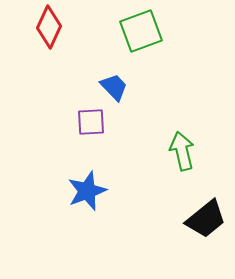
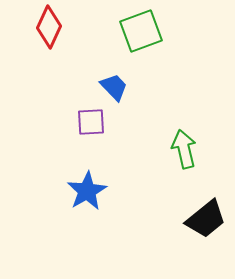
green arrow: moved 2 px right, 2 px up
blue star: rotated 9 degrees counterclockwise
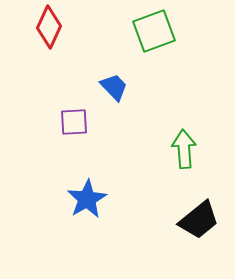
green square: moved 13 px right
purple square: moved 17 px left
green arrow: rotated 9 degrees clockwise
blue star: moved 8 px down
black trapezoid: moved 7 px left, 1 px down
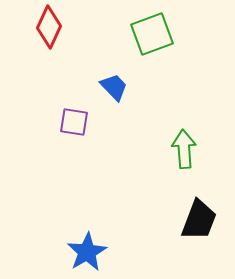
green square: moved 2 px left, 3 px down
purple square: rotated 12 degrees clockwise
blue star: moved 53 px down
black trapezoid: rotated 30 degrees counterclockwise
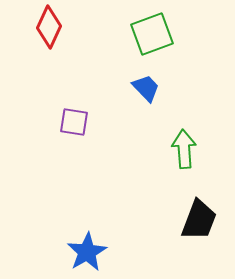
blue trapezoid: moved 32 px right, 1 px down
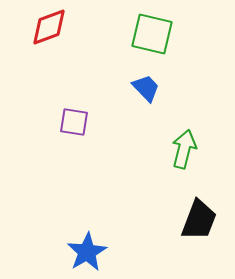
red diamond: rotated 45 degrees clockwise
green square: rotated 33 degrees clockwise
green arrow: rotated 18 degrees clockwise
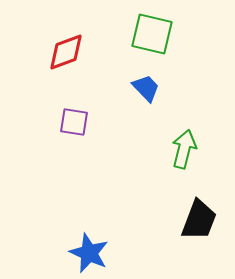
red diamond: moved 17 px right, 25 px down
blue star: moved 2 px right, 1 px down; rotated 18 degrees counterclockwise
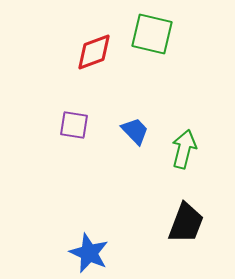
red diamond: moved 28 px right
blue trapezoid: moved 11 px left, 43 px down
purple square: moved 3 px down
black trapezoid: moved 13 px left, 3 px down
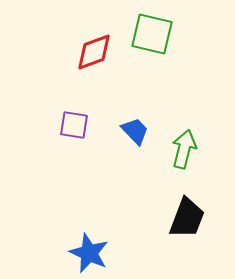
black trapezoid: moved 1 px right, 5 px up
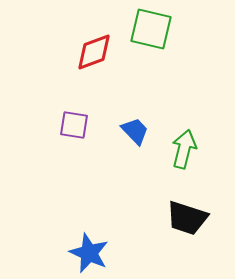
green square: moved 1 px left, 5 px up
black trapezoid: rotated 87 degrees clockwise
